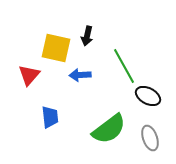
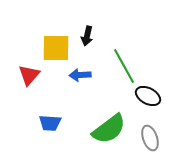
yellow square: rotated 12 degrees counterclockwise
blue trapezoid: moved 6 px down; rotated 100 degrees clockwise
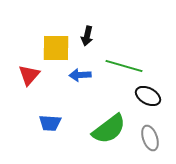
green line: rotated 45 degrees counterclockwise
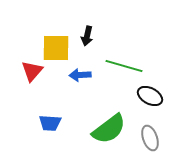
red triangle: moved 3 px right, 4 px up
black ellipse: moved 2 px right
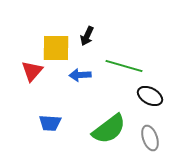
black arrow: rotated 12 degrees clockwise
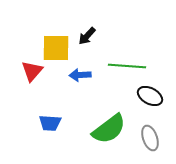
black arrow: rotated 18 degrees clockwise
green line: moved 3 px right; rotated 12 degrees counterclockwise
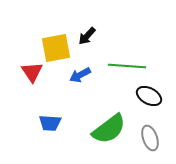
yellow square: rotated 12 degrees counterclockwise
red triangle: moved 1 px down; rotated 15 degrees counterclockwise
blue arrow: rotated 25 degrees counterclockwise
black ellipse: moved 1 px left
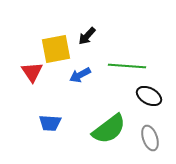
yellow square: moved 1 px down
